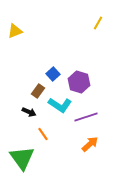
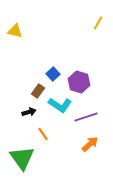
yellow triangle: rotated 35 degrees clockwise
black arrow: rotated 40 degrees counterclockwise
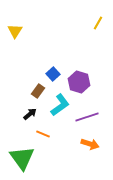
yellow triangle: rotated 49 degrees clockwise
cyan L-shape: rotated 70 degrees counterclockwise
black arrow: moved 1 px right, 2 px down; rotated 24 degrees counterclockwise
purple line: moved 1 px right
orange line: rotated 32 degrees counterclockwise
orange arrow: rotated 60 degrees clockwise
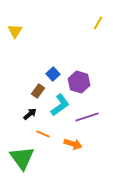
orange arrow: moved 17 px left
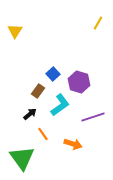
purple line: moved 6 px right
orange line: rotated 32 degrees clockwise
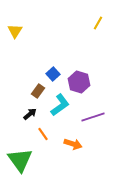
green triangle: moved 2 px left, 2 px down
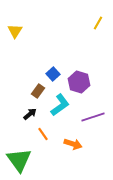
green triangle: moved 1 px left
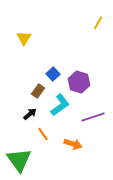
yellow triangle: moved 9 px right, 7 px down
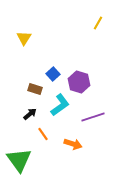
brown rectangle: moved 3 px left, 2 px up; rotated 72 degrees clockwise
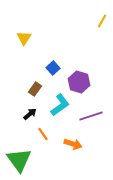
yellow line: moved 4 px right, 2 px up
blue square: moved 6 px up
brown rectangle: rotated 72 degrees counterclockwise
purple line: moved 2 px left, 1 px up
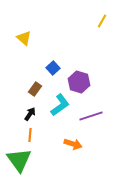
yellow triangle: rotated 21 degrees counterclockwise
black arrow: rotated 16 degrees counterclockwise
orange line: moved 13 px left, 1 px down; rotated 40 degrees clockwise
